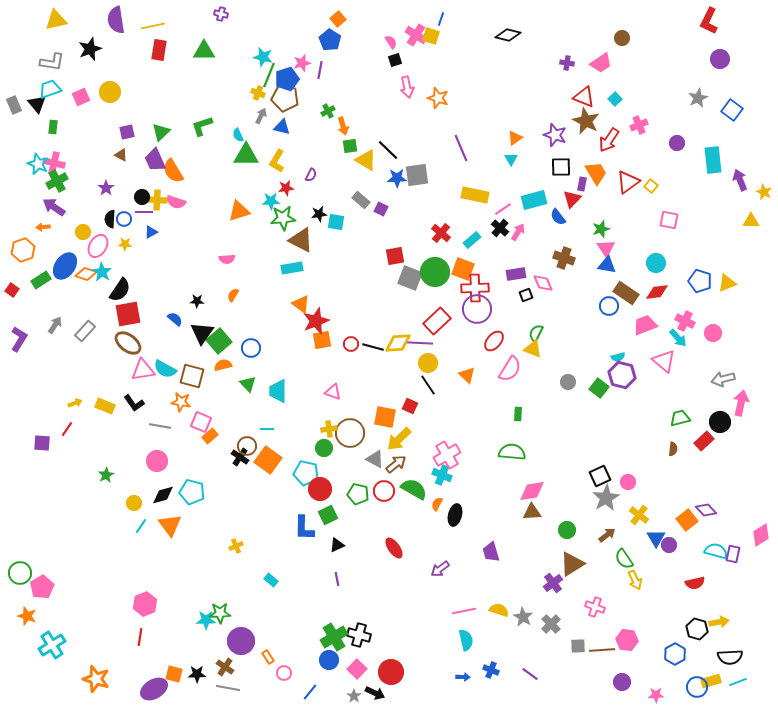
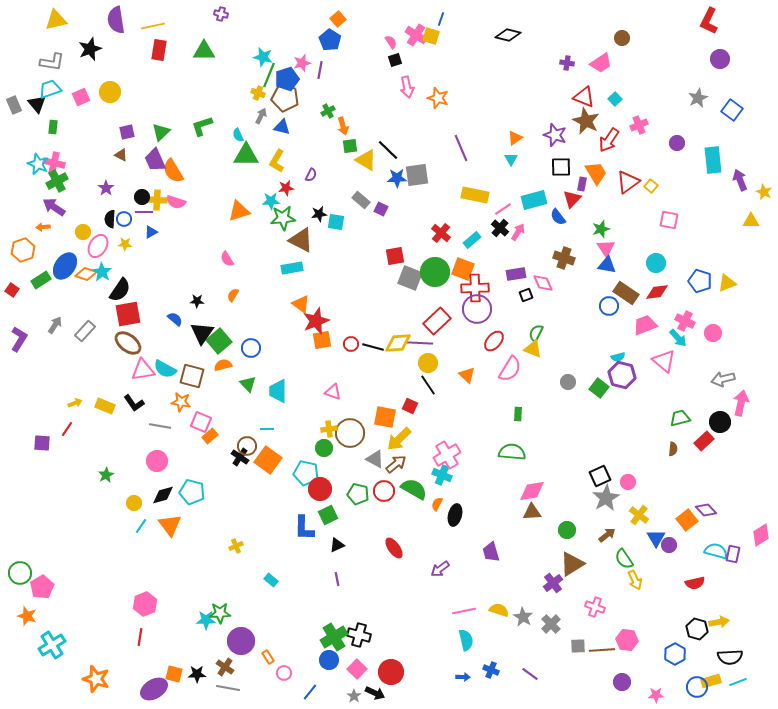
pink semicircle at (227, 259): rotated 63 degrees clockwise
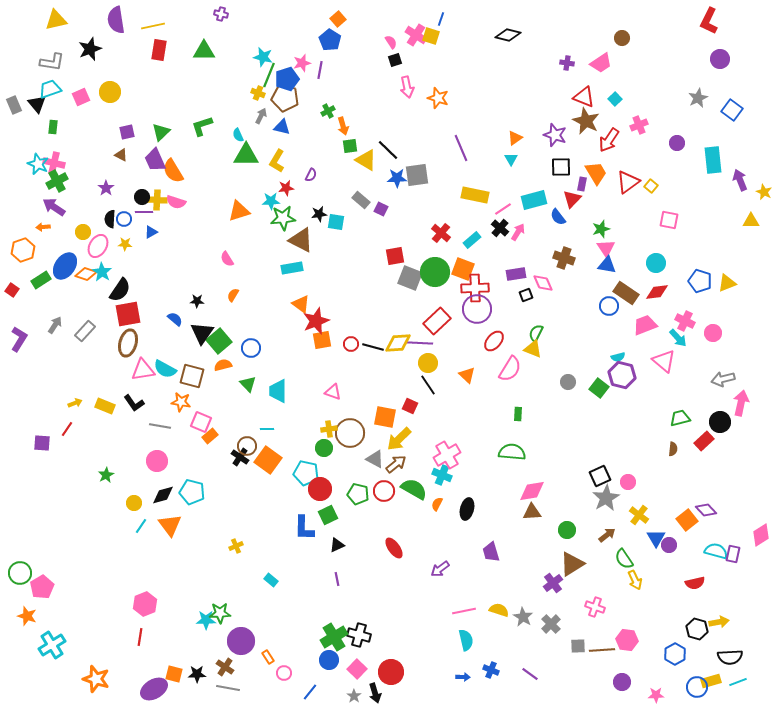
brown ellipse at (128, 343): rotated 68 degrees clockwise
black ellipse at (455, 515): moved 12 px right, 6 px up
black arrow at (375, 693): rotated 48 degrees clockwise
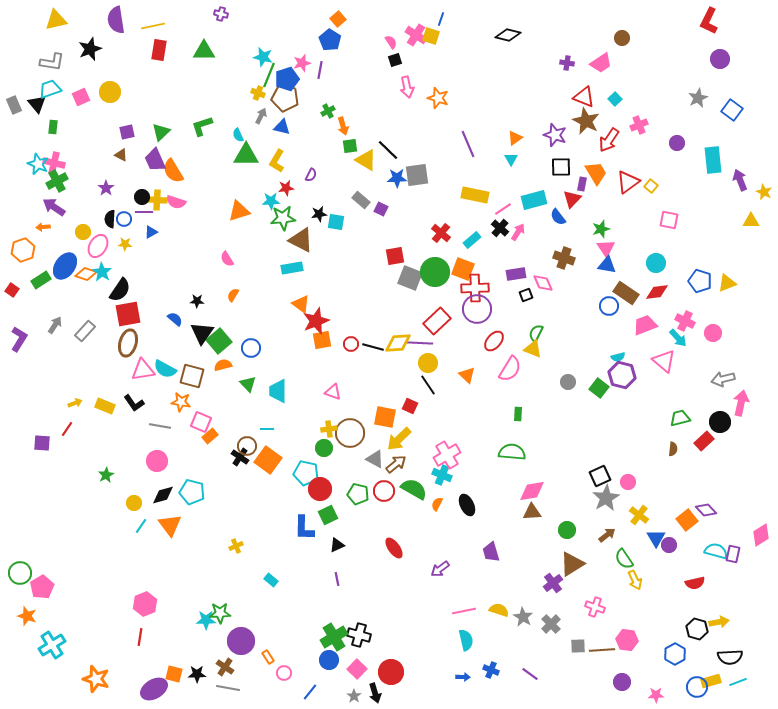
purple line at (461, 148): moved 7 px right, 4 px up
black ellipse at (467, 509): moved 4 px up; rotated 40 degrees counterclockwise
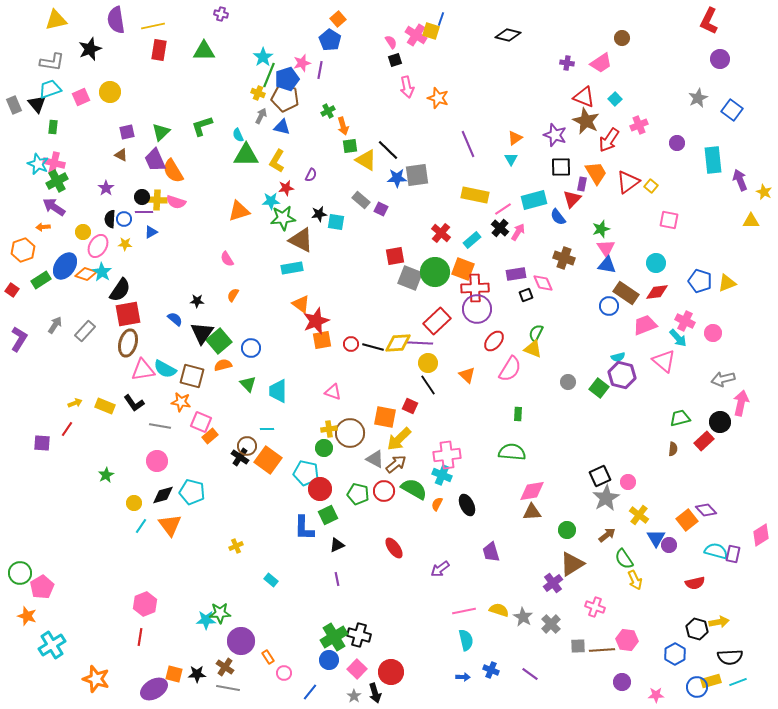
yellow square at (431, 36): moved 5 px up
cyan star at (263, 57): rotated 24 degrees clockwise
pink cross at (447, 455): rotated 24 degrees clockwise
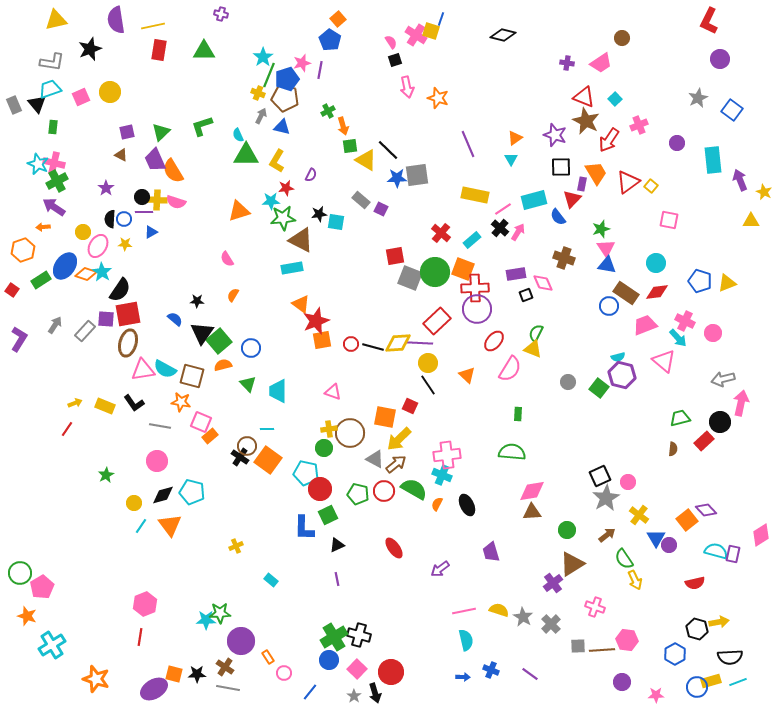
black diamond at (508, 35): moved 5 px left
purple square at (42, 443): moved 64 px right, 124 px up
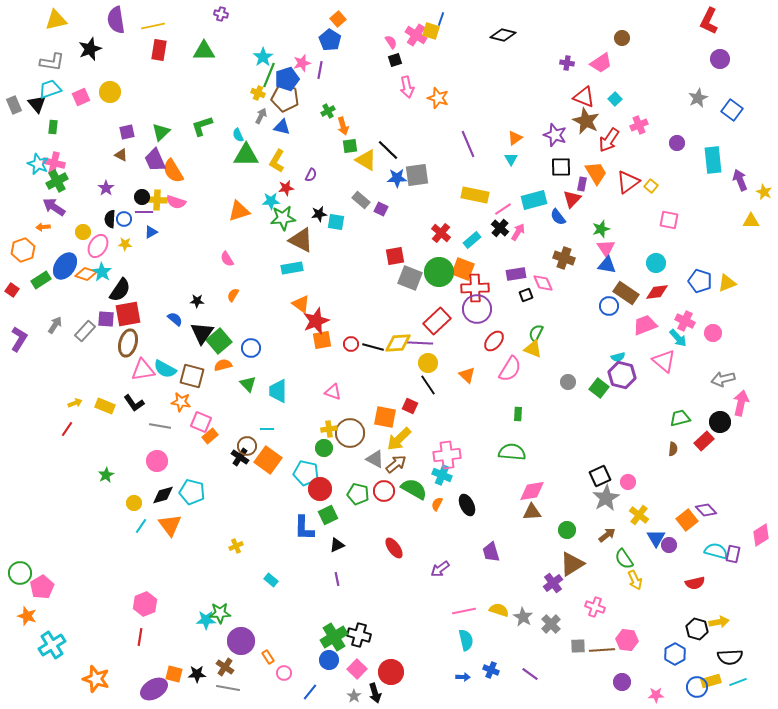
green circle at (435, 272): moved 4 px right
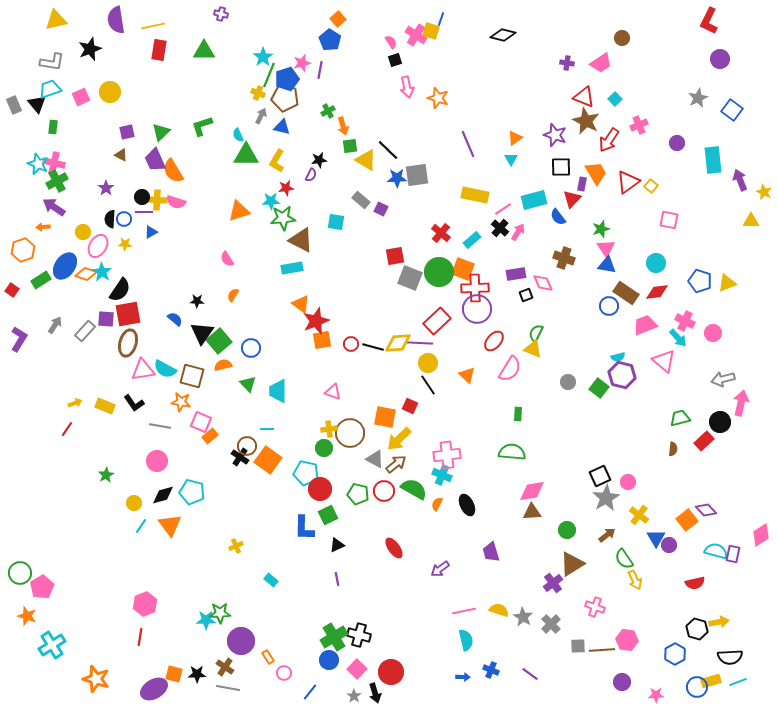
black star at (319, 214): moved 54 px up
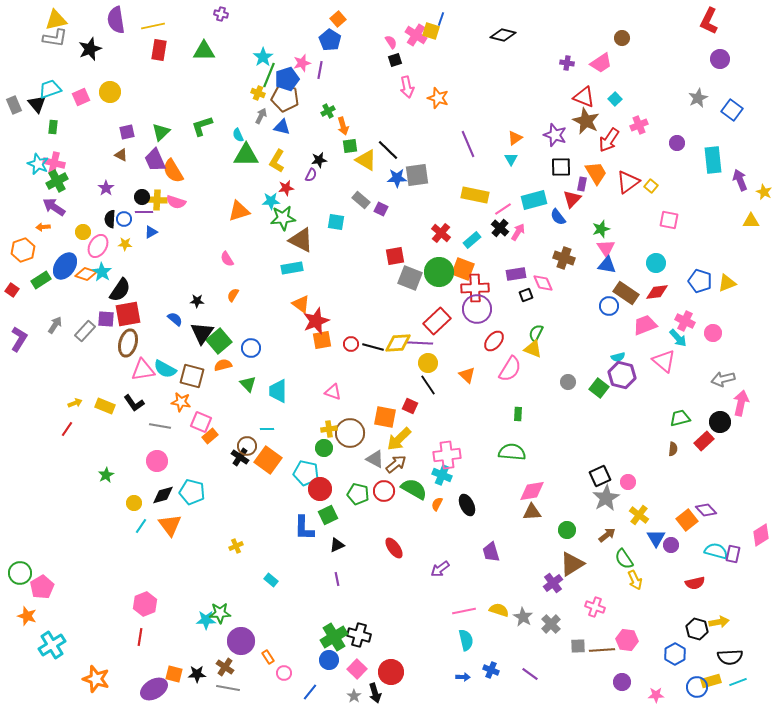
gray L-shape at (52, 62): moved 3 px right, 24 px up
purple circle at (669, 545): moved 2 px right
